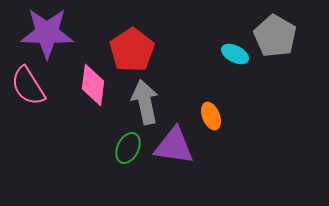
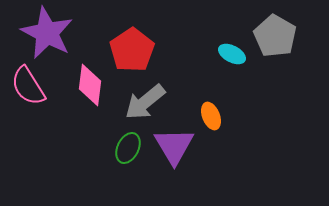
purple star: rotated 26 degrees clockwise
cyan ellipse: moved 3 px left
pink diamond: moved 3 px left
gray arrow: rotated 117 degrees counterclockwise
purple triangle: rotated 51 degrees clockwise
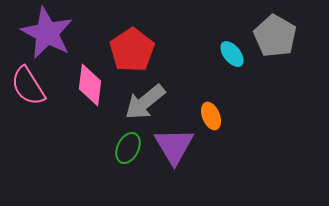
cyan ellipse: rotated 24 degrees clockwise
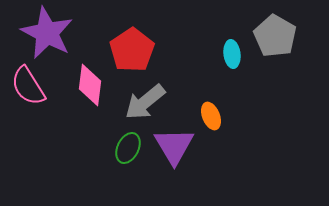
cyan ellipse: rotated 32 degrees clockwise
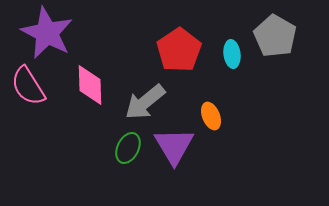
red pentagon: moved 47 px right
pink diamond: rotated 9 degrees counterclockwise
